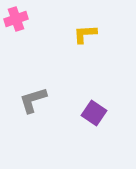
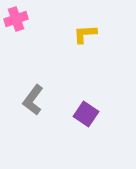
gray L-shape: rotated 36 degrees counterclockwise
purple square: moved 8 px left, 1 px down
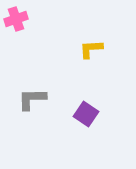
yellow L-shape: moved 6 px right, 15 px down
gray L-shape: moved 1 px left, 1 px up; rotated 52 degrees clockwise
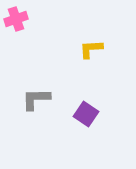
gray L-shape: moved 4 px right
